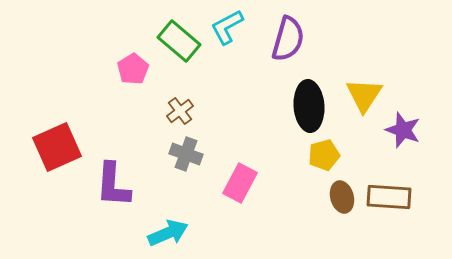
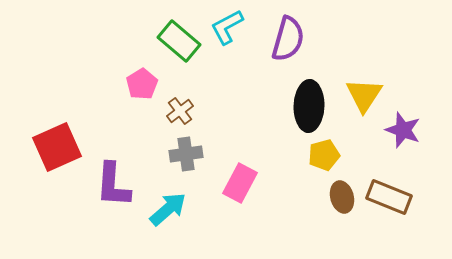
pink pentagon: moved 9 px right, 15 px down
black ellipse: rotated 6 degrees clockwise
gray cross: rotated 28 degrees counterclockwise
brown rectangle: rotated 18 degrees clockwise
cyan arrow: moved 24 px up; rotated 18 degrees counterclockwise
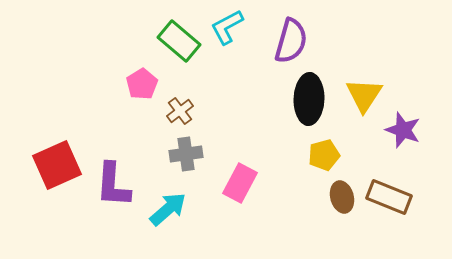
purple semicircle: moved 3 px right, 2 px down
black ellipse: moved 7 px up
red square: moved 18 px down
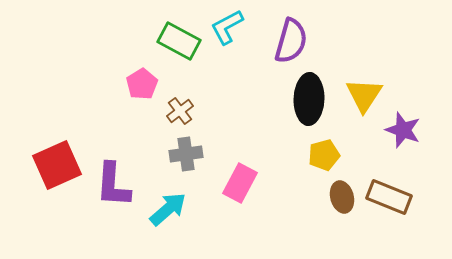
green rectangle: rotated 12 degrees counterclockwise
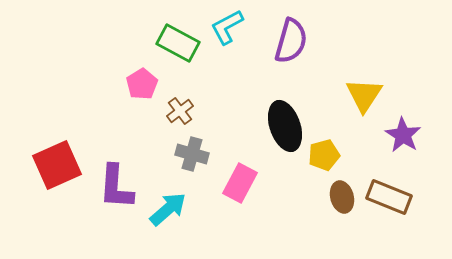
green rectangle: moved 1 px left, 2 px down
black ellipse: moved 24 px left, 27 px down; rotated 21 degrees counterclockwise
purple star: moved 5 px down; rotated 12 degrees clockwise
gray cross: moved 6 px right; rotated 24 degrees clockwise
purple L-shape: moved 3 px right, 2 px down
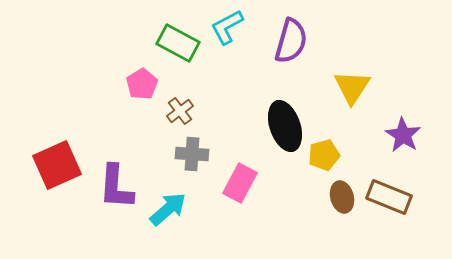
yellow triangle: moved 12 px left, 8 px up
gray cross: rotated 12 degrees counterclockwise
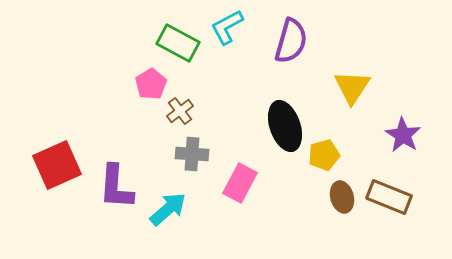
pink pentagon: moved 9 px right
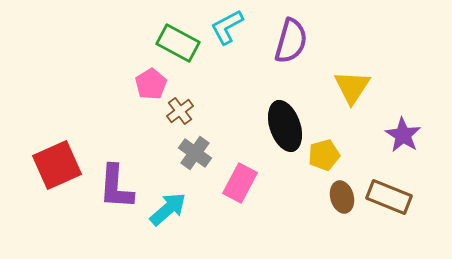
gray cross: moved 3 px right, 1 px up; rotated 32 degrees clockwise
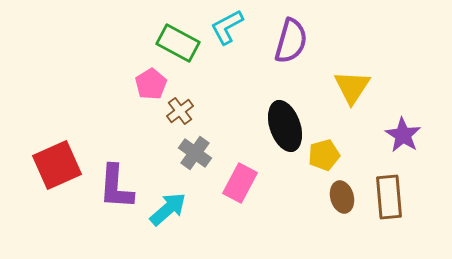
brown rectangle: rotated 63 degrees clockwise
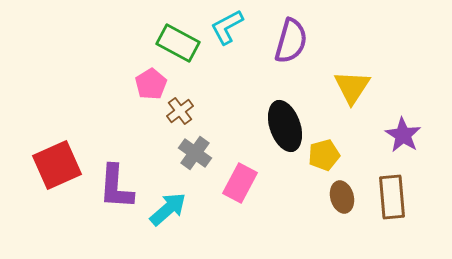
brown rectangle: moved 3 px right
